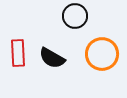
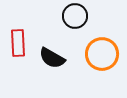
red rectangle: moved 10 px up
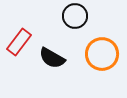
red rectangle: moved 1 px right, 1 px up; rotated 40 degrees clockwise
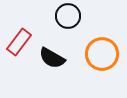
black circle: moved 7 px left
